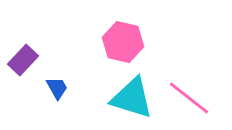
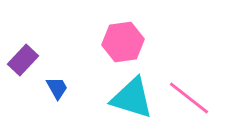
pink hexagon: rotated 21 degrees counterclockwise
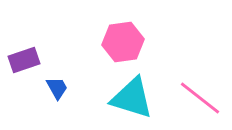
purple rectangle: moved 1 px right; rotated 28 degrees clockwise
pink line: moved 11 px right
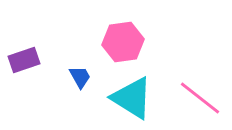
blue trapezoid: moved 23 px right, 11 px up
cyan triangle: rotated 15 degrees clockwise
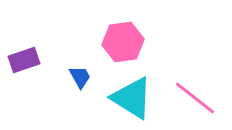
pink line: moved 5 px left
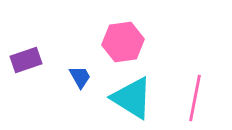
purple rectangle: moved 2 px right
pink line: rotated 63 degrees clockwise
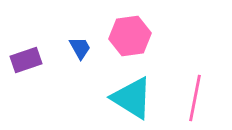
pink hexagon: moved 7 px right, 6 px up
blue trapezoid: moved 29 px up
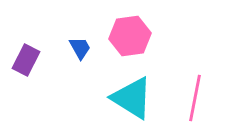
purple rectangle: rotated 44 degrees counterclockwise
